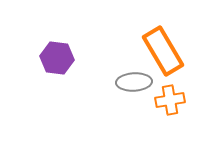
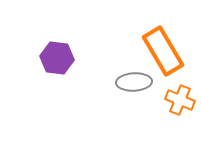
orange cross: moved 10 px right; rotated 32 degrees clockwise
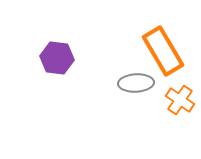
gray ellipse: moved 2 px right, 1 px down
orange cross: rotated 12 degrees clockwise
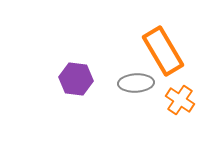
purple hexagon: moved 19 px right, 21 px down
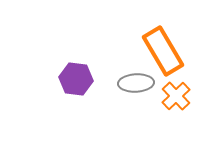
orange cross: moved 4 px left, 4 px up; rotated 12 degrees clockwise
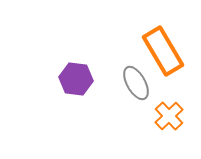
gray ellipse: rotated 64 degrees clockwise
orange cross: moved 7 px left, 20 px down
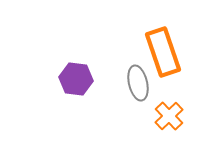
orange rectangle: moved 1 px down; rotated 12 degrees clockwise
gray ellipse: moved 2 px right; rotated 16 degrees clockwise
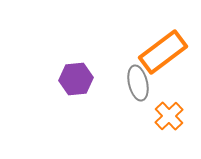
orange rectangle: rotated 72 degrees clockwise
purple hexagon: rotated 12 degrees counterclockwise
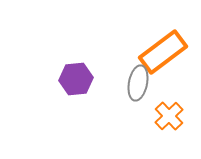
gray ellipse: rotated 24 degrees clockwise
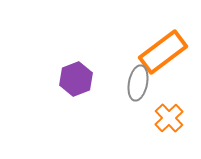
purple hexagon: rotated 16 degrees counterclockwise
orange cross: moved 2 px down
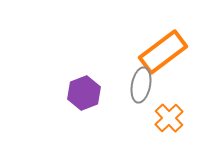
purple hexagon: moved 8 px right, 14 px down
gray ellipse: moved 3 px right, 2 px down
